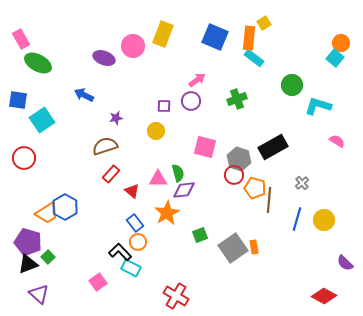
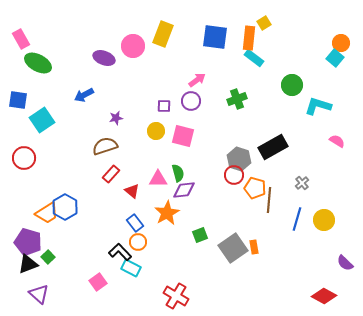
blue square at (215, 37): rotated 16 degrees counterclockwise
blue arrow at (84, 95): rotated 54 degrees counterclockwise
pink square at (205, 147): moved 22 px left, 11 px up
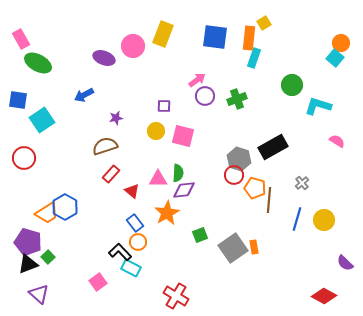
cyan rectangle at (254, 58): rotated 72 degrees clockwise
purple circle at (191, 101): moved 14 px right, 5 px up
green semicircle at (178, 173): rotated 18 degrees clockwise
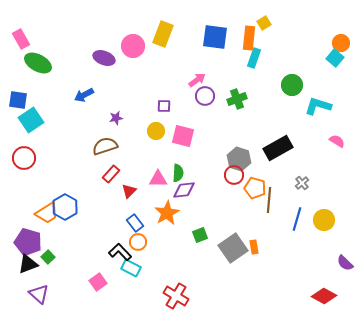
cyan square at (42, 120): moved 11 px left
black rectangle at (273, 147): moved 5 px right, 1 px down
red triangle at (132, 191): moved 3 px left; rotated 35 degrees clockwise
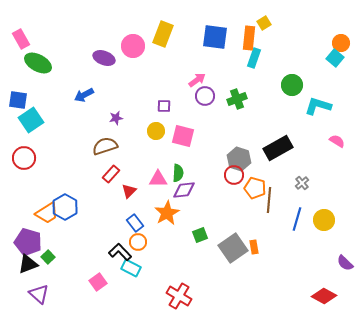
red cross at (176, 296): moved 3 px right
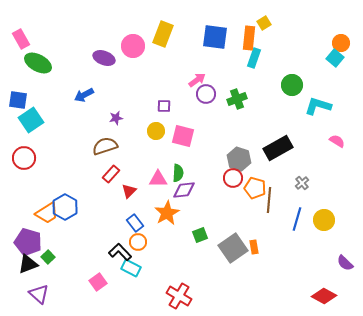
purple circle at (205, 96): moved 1 px right, 2 px up
red circle at (234, 175): moved 1 px left, 3 px down
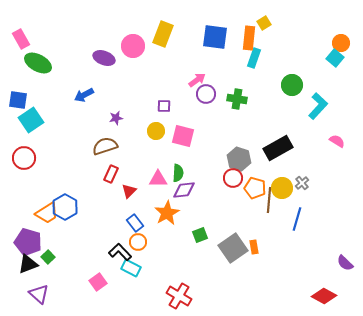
green cross at (237, 99): rotated 30 degrees clockwise
cyan L-shape at (318, 106): rotated 116 degrees clockwise
red rectangle at (111, 174): rotated 18 degrees counterclockwise
yellow circle at (324, 220): moved 42 px left, 32 px up
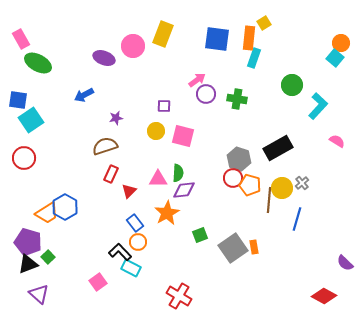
blue square at (215, 37): moved 2 px right, 2 px down
orange pentagon at (255, 188): moved 5 px left, 3 px up
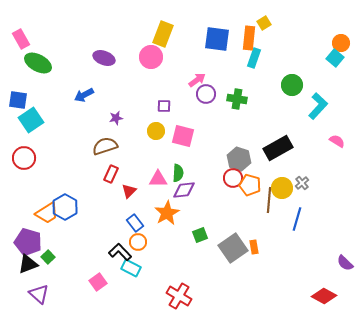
pink circle at (133, 46): moved 18 px right, 11 px down
